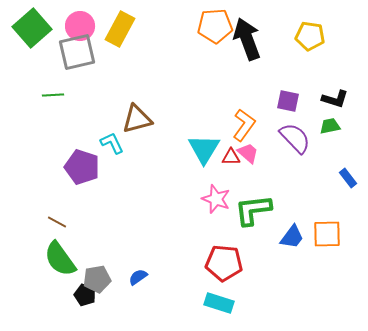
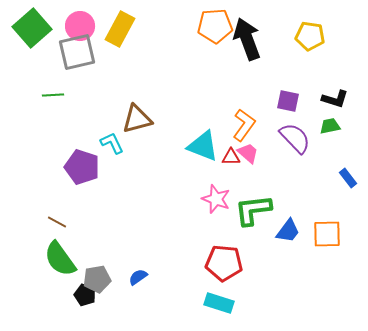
cyan triangle: moved 1 px left, 3 px up; rotated 40 degrees counterclockwise
blue trapezoid: moved 4 px left, 6 px up
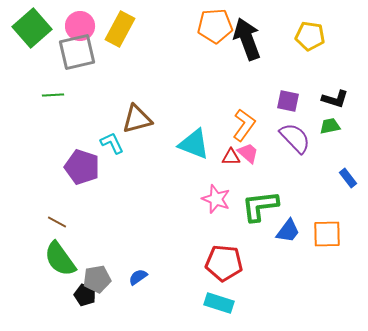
cyan triangle: moved 9 px left, 2 px up
green L-shape: moved 7 px right, 4 px up
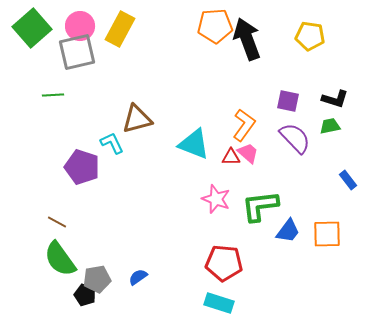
blue rectangle: moved 2 px down
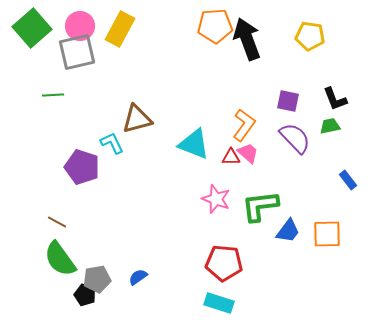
black L-shape: rotated 52 degrees clockwise
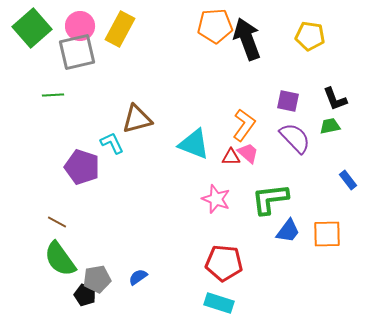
green L-shape: moved 10 px right, 7 px up
